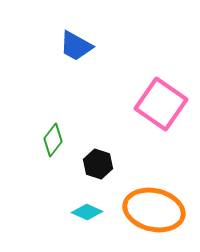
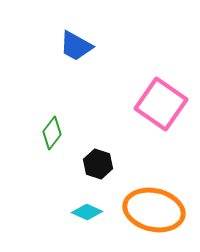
green diamond: moved 1 px left, 7 px up
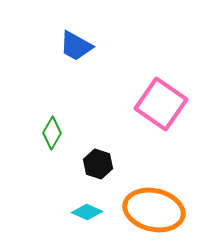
green diamond: rotated 8 degrees counterclockwise
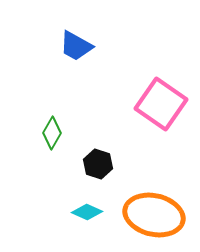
orange ellipse: moved 5 px down
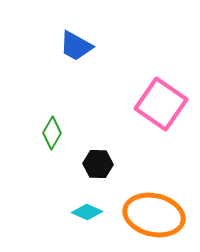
black hexagon: rotated 16 degrees counterclockwise
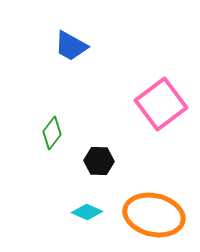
blue trapezoid: moved 5 px left
pink square: rotated 18 degrees clockwise
green diamond: rotated 8 degrees clockwise
black hexagon: moved 1 px right, 3 px up
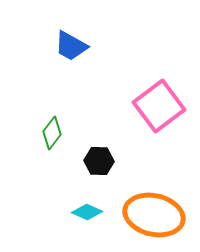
pink square: moved 2 px left, 2 px down
